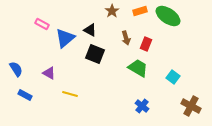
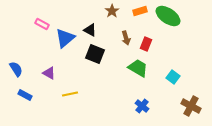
yellow line: rotated 28 degrees counterclockwise
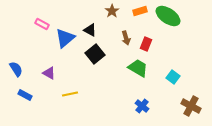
black square: rotated 30 degrees clockwise
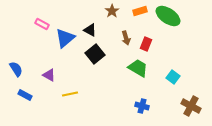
purple triangle: moved 2 px down
blue cross: rotated 24 degrees counterclockwise
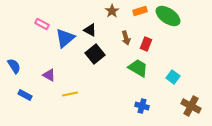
blue semicircle: moved 2 px left, 3 px up
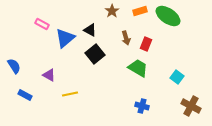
cyan square: moved 4 px right
